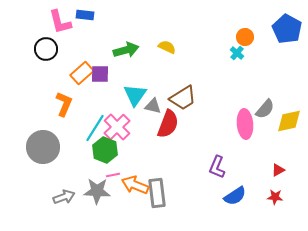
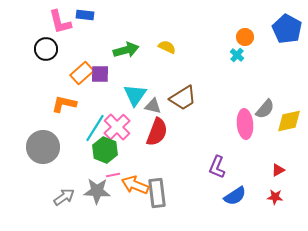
cyan cross: moved 2 px down
orange L-shape: rotated 100 degrees counterclockwise
red semicircle: moved 11 px left, 8 px down
gray arrow: rotated 15 degrees counterclockwise
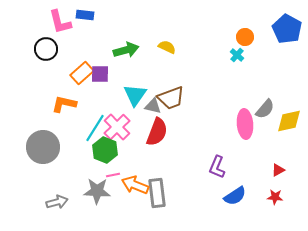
brown trapezoid: moved 12 px left; rotated 12 degrees clockwise
gray arrow: moved 7 px left, 5 px down; rotated 20 degrees clockwise
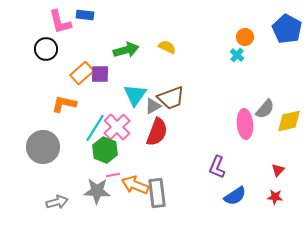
gray triangle: rotated 42 degrees counterclockwise
red triangle: rotated 16 degrees counterclockwise
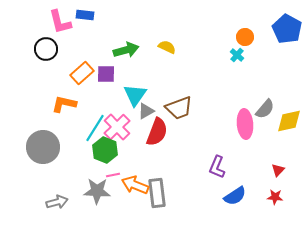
purple square: moved 6 px right
brown trapezoid: moved 8 px right, 10 px down
gray triangle: moved 7 px left, 5 px down
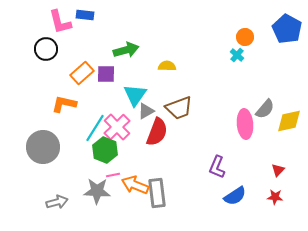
yellow semicircle: moved 19 px down; rotated 24 degrees counterclockwise
